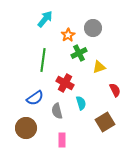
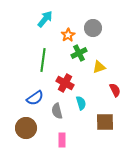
brown square: rotated 30 degrees clockwise
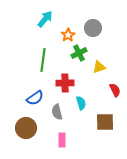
red cross: rotated 30 degrees counterclockwise
gray semicircle: moved 1 px down
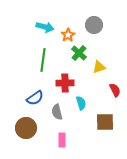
cyan arrow: moved 8 px down; rotated 66 degrees clockwise
gray circle: moved 1 px right, 3 px up
green cross: rotated 21 degrees counterclockwise
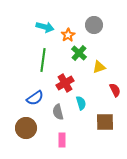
red cross: rotated 30 degrees counterclockwise
gray semicircle: moved 1 px right
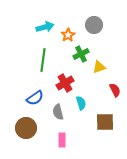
cyan arrow: rotated 30 degrees counterclockwise
green cross: moved 2 px right, 1 px down; rotated 21 degrees clockwise
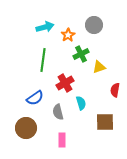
red semicircle: rotated 144 degrees counterclockwise
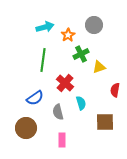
red cross: rotated 18 degrees counterclockwise
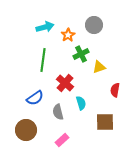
brown circle: moved 2 px down
pink rectangle: rotated 48 degrees clockwise
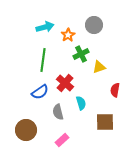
blue semicircle: moved 5 px right, 6 px up
